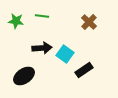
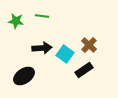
brown cross: moved 23 px down
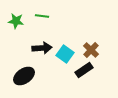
brown cross: moved 2 px right, 5 px down
